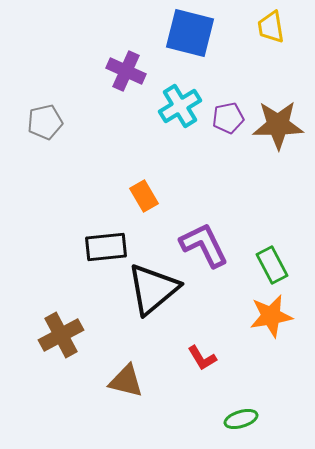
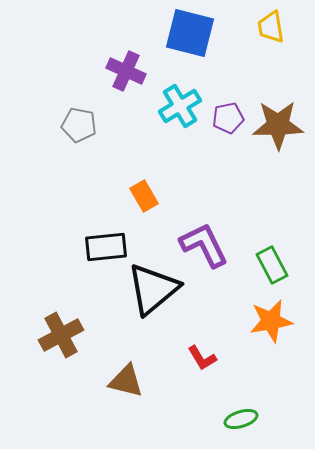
gray pentagon: moved 34 px right, 3 px down; rotated 24 degrees clockwise
orange star: moved 5 px down
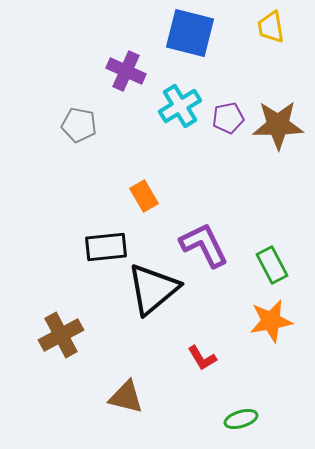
brown triangle: moved 16 px down
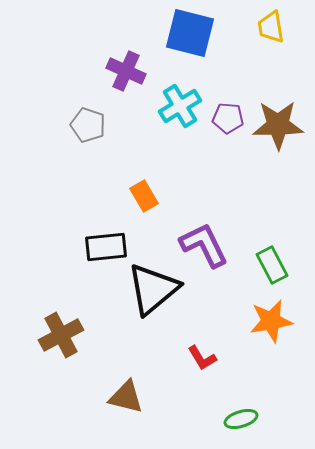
purple pentagon: rotated 16 degrees clockwise
gray pentagon: moved 9 px right; rotated 8 degrees clockwise
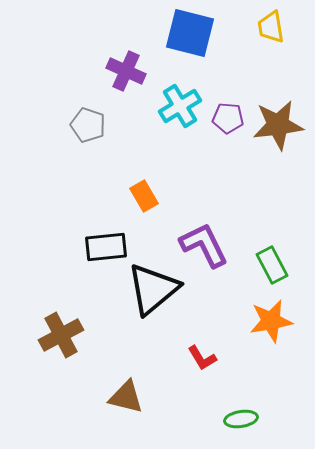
brown star: rotated 6 degrees counterclockwise
green ellipse: rotated 8 degrees clockwise
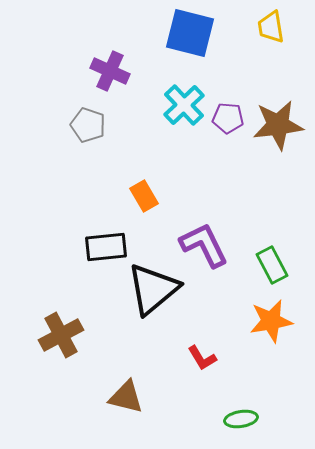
purple cross: moved 16 px left
cyan cross: moved 4 px right, 1 px up; rotated 12 degrees counterclockwise
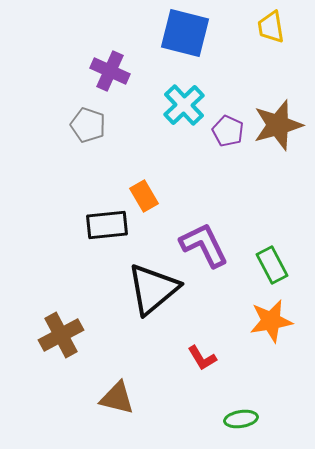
blue square: moved 5 px left
purple pentagon: moved 13 px down; rotated 20 degrees clockwise
brown star: rotated 9 degrees counterclockwise
black rectangle: moved 1 px right, 22 px up
brown triangle: moved 9 px left, 1 px down
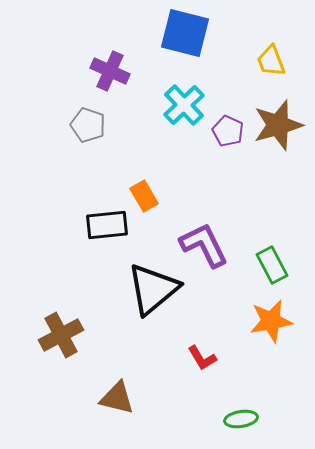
yellow trapezoid: moved 34 px down; rotated 12 degrees counterclockwise
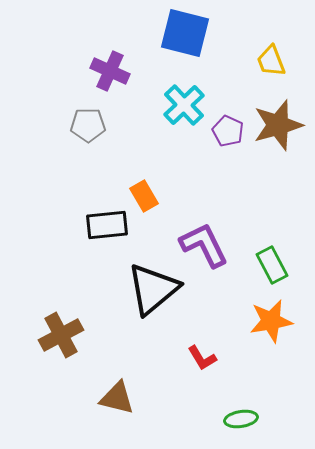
gray pentagon: rotated 20 degrees counterclockwise
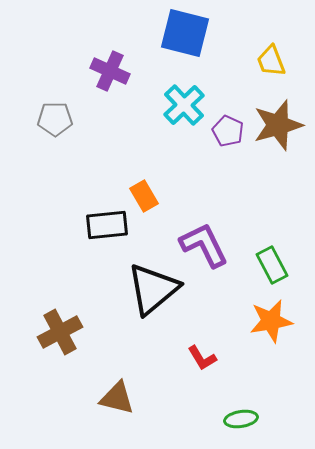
gray pentagon: moved 33 px left, 6 px up
brown cross: moved 1 px left, 3 px up
